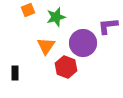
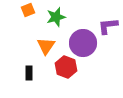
black rectangle: moved 14 px right
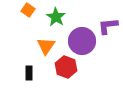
orange square: rotated 32 degrees counterclockwise
green star: rotated 24 degrees counterclockwise
purple circle: moved 1 px left, 2 px up
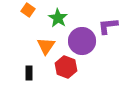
green star: moved 2 px right, 1 px down
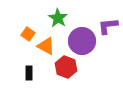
orange square: moved 24 px down
orange triangle: rotated 36 degrees counterclockwise
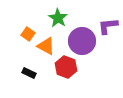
black rectangle: rotated 64 degrees counterclockwise
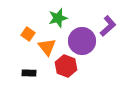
green star: rotated 24 degrees clockwise
purple L-shape: rotated 145 degrees clockwise
orange triangle: moved 1 px right, 1 px down; rotated 24 degrees clockwise
red hexagon: moved 1 px up
black rectangle: rotated 24 degrees counterclockwise
